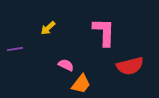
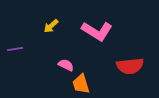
yellow arrow: moved 3 px right, 2 px up
pink L-shape: moved 7 px left, 1 px up; rotated 120 degrees clockwise
red semicircle: rotated 8 degrees clockwise
orange trapezoid: rotated 125 degrees clockwise
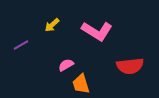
yellow arrow: moved 1 px right, 1 px up
purple line: moved 6 px right, 4 px up; rotated 21 degrees counterclockwise
pink semicircle: rotated 56 degrees counterclockwise
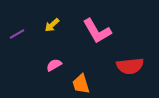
pink L-shape: rotated 28 degrees clockwise
purple line: moved 4 px left, 11 px up
pink semicircle: moved 12 px left
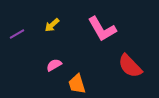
pink L-shape: moved 5 px right, 2 px up
red semicircle: rotated 52 degrees clockwise
orange trapezoid: moved 4 px left
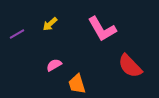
yellow arrow: moved 2 px left, 1 px up
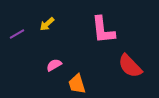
yellow arrow: moved 3 px left
pink L-shape: moved 1 px right, 1 px down; rotated 24 degrees clockwise
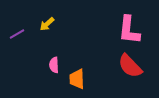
pink L-shape: moved 26 px right; rotated 12 degrees clockwise
pink semicircle: rotated 63 degrees counterclockwise
orange trapezoid: moved 5 px up; rotated 15 degrees clockwise
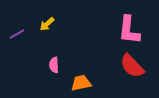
red semicircle: moved 2 px right
orange trapezoid: moved 4 px right, 4 px down; rotated 80 degrees clockwise
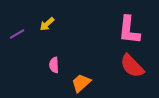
orange trapezoid: rotated 30 degrees counterclockwise
